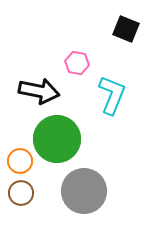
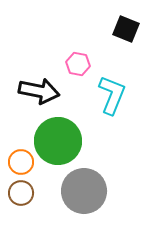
pink hexagon: moved 1 px right, 1 px down
green circle: moved 1 px right, 2 px down
orange circle: moved 1 px right, 1 px down
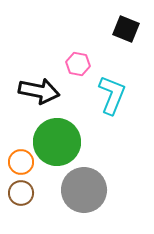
green circle: moved 1 px left, 1 px down
gray circle: moved 1 px up
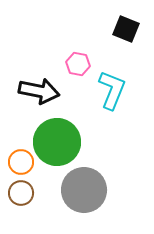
cyan L-shape: moved 5 px up
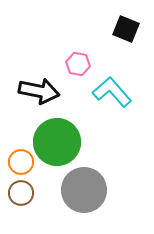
cyan L-shape: moved 2 px down; rotated 63 degrees counterclockwise
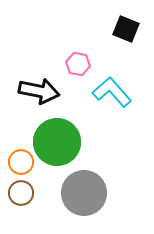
gray circle: moved 3 px down
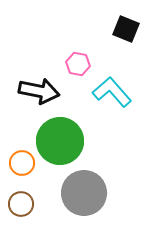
green circle: moved 3 px right, 1 px up
orange circle: moved 1 px right, 1 px down
brown circle: moved 11 px down
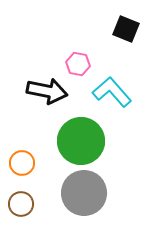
black arrow: moved 8 px right
green circle: moved 21 px right
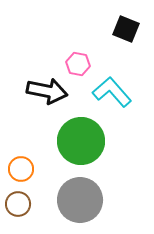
orange circle: moved 1 px left, 6 px down
gray circle: moved 4 px left, 7 px down
brown circle: moved 3 px left
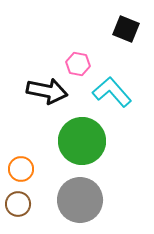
green circle: moved 1 px right
